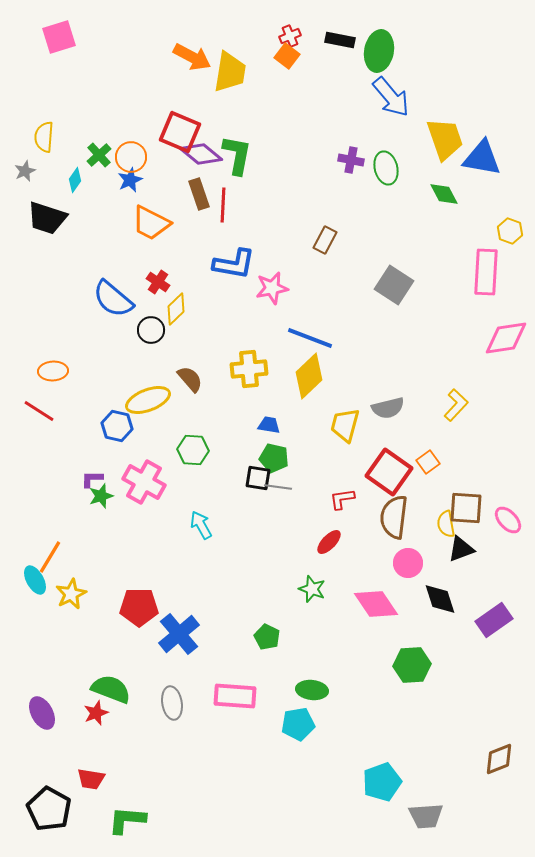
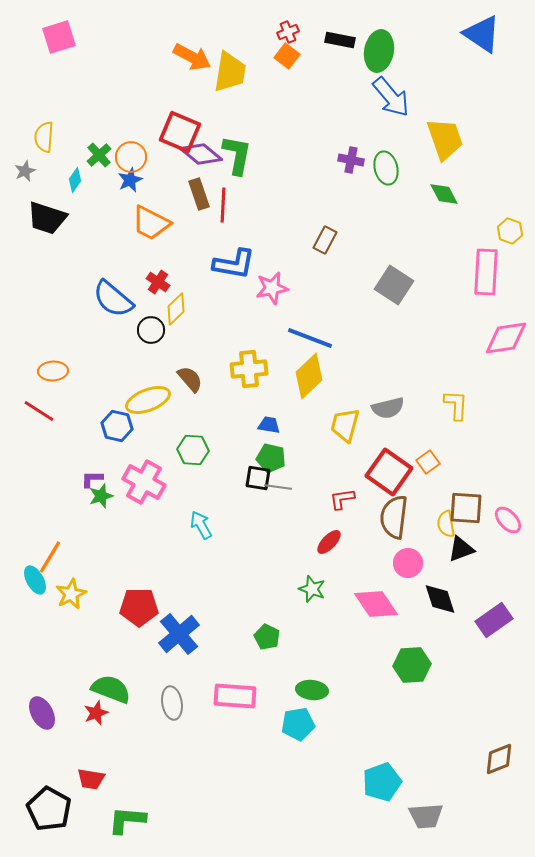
red cross at (290, 36): moved 2 px left, 4 px up
blue triangle at (482, 158): moved 124 px up; rotated 24 degrees clockwise
yellow L-shape at (456, 405): rotated 40 degrees counterclockwise
green pentagon at (274, 458): moved 3 px left
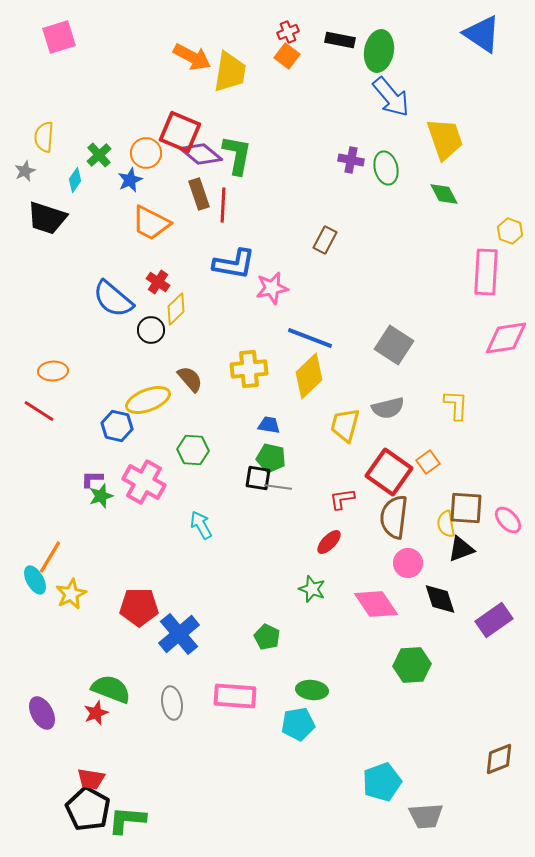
orange circle at (131, 157): moved 15 px right, 4 px up
gray square at (394, 285): moved 60 px down
black pentagon at (49, 809): moved 39 px right
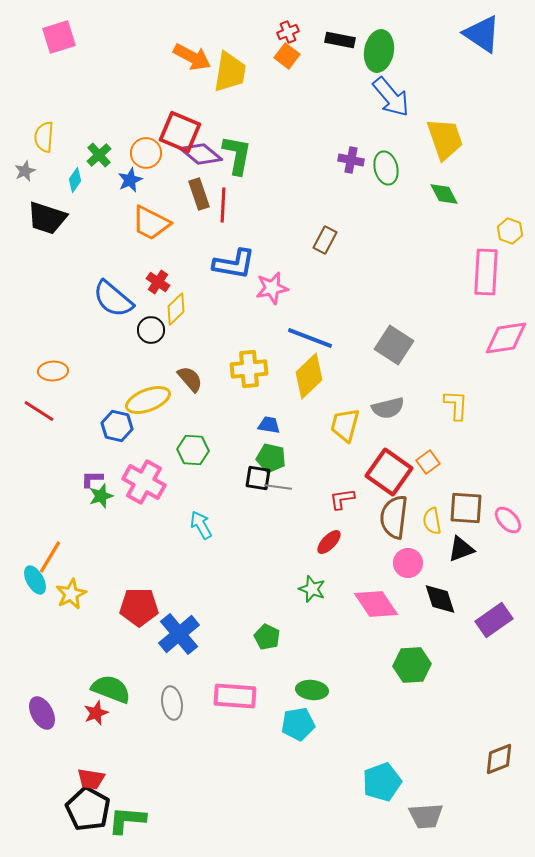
yellow semicircle at (446, 524): moved 14 px left, 3 px up
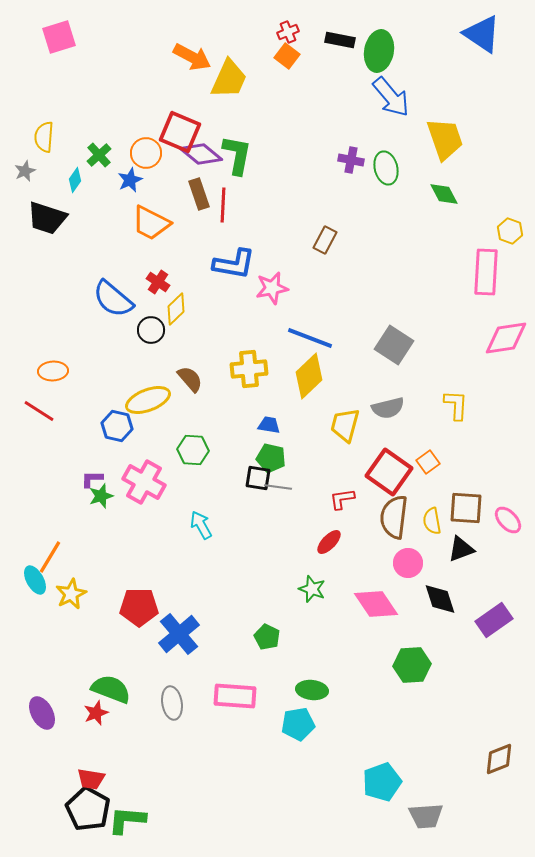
yellow trapezoid at (230, 72): moved 1 px left, 7 px down; rotated 15 degrees clockwise
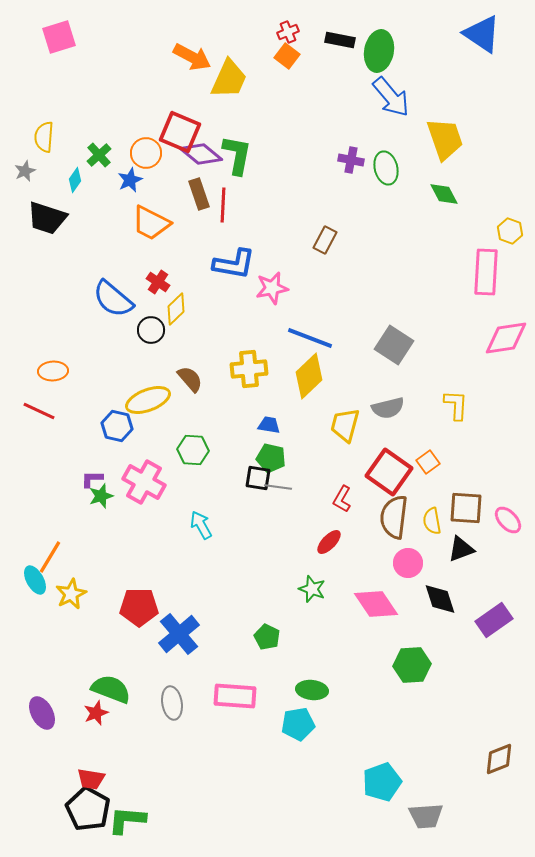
red line at (39, 411): rotated 8 degrees counterclockwise
red L-shape at (342, 499): rotated 52 degrees counterclockwise
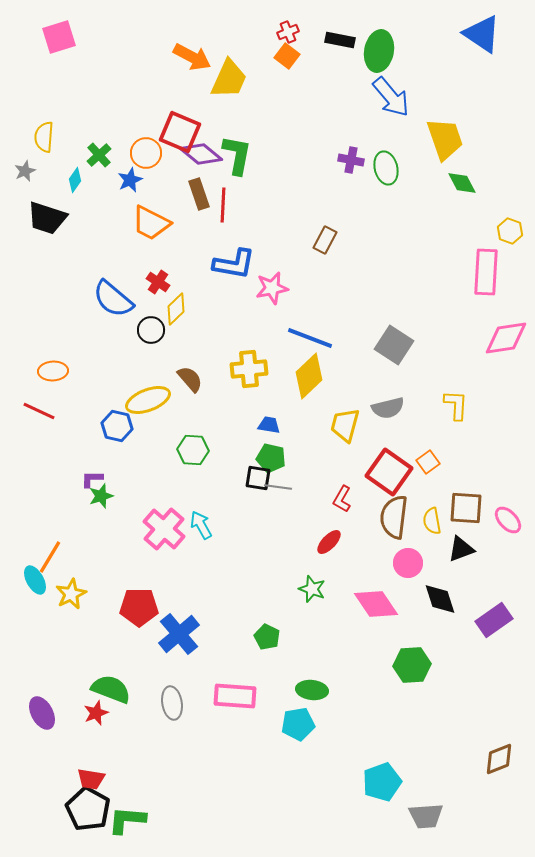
green diamond at (444, 194): moved 18 px right, 11 px up
pink cross at (144, 482): moved 20 px right, 47 px down; rotated 12 degrees clockwise
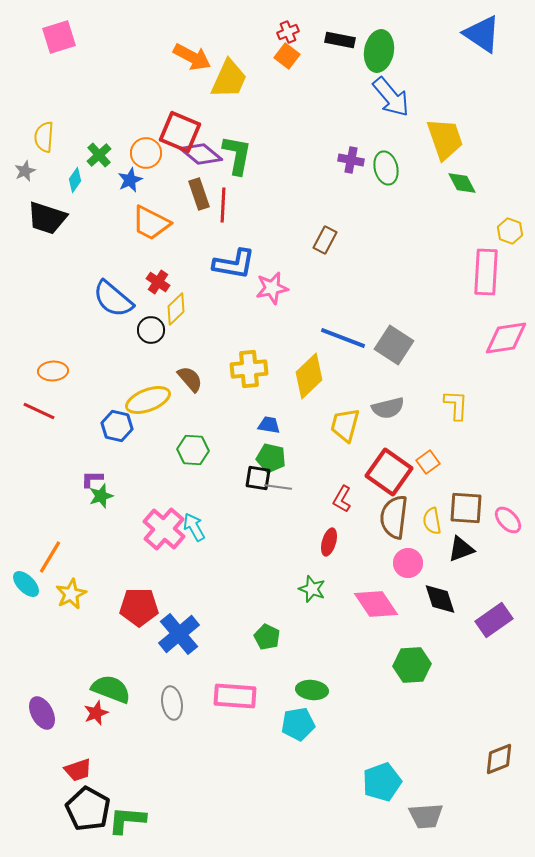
blue line at (310, 338): moved 33 px right
cyan arrow at (201, 525): moved 7 px left, 2 px down
red ellipse at (329, 542): rotated 28 degrees counterclockwise
cyan ellipse at (35, 580): moved 9 px left, 4 px down; rotated 16 degrees counterclockwise
red trapezoid at (91, 779): moved 13 px left, 9 px up; rotated 28 degrees counterclockwise
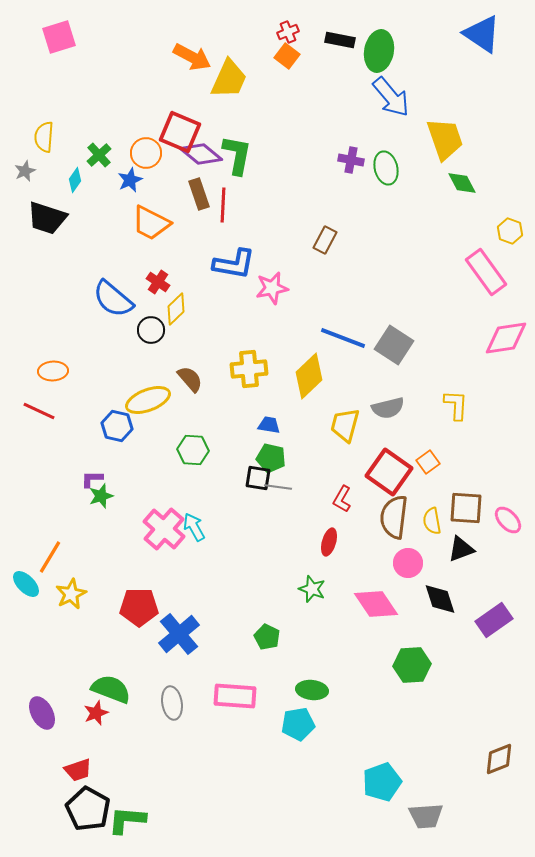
pink rectangle at (486, 272): rotated 39 degrees counterclockwise
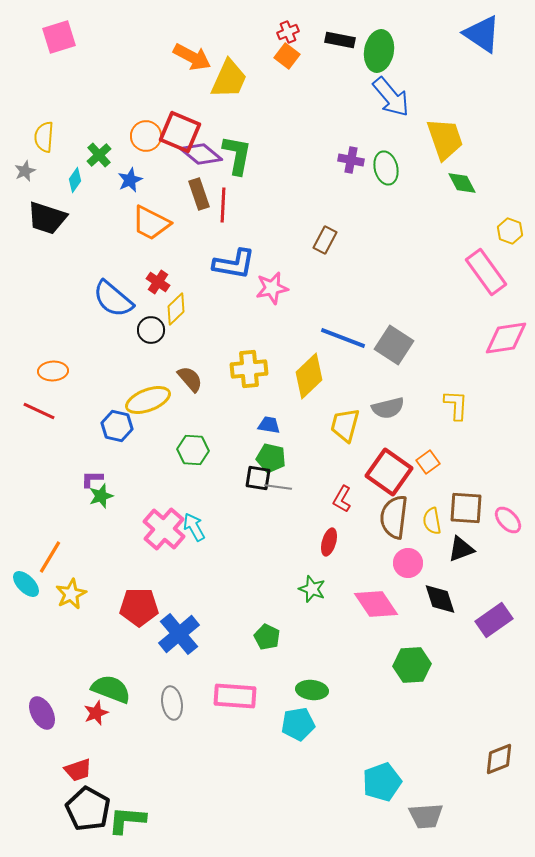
orange circle at (146, 153): moved 17 px up
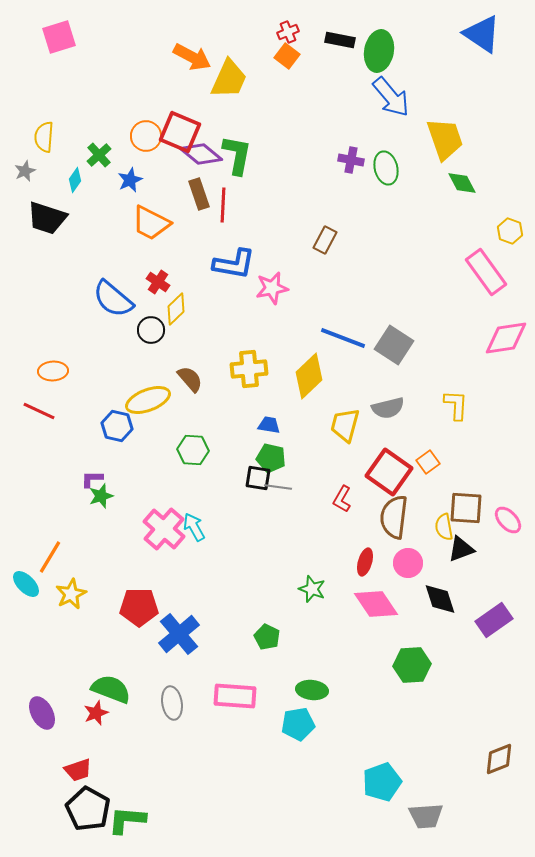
yellow semicircle at (432, 521): moved 12 px right, 6 px down
red ellipse at (329, 542): moved 36 px right, 20 px down
